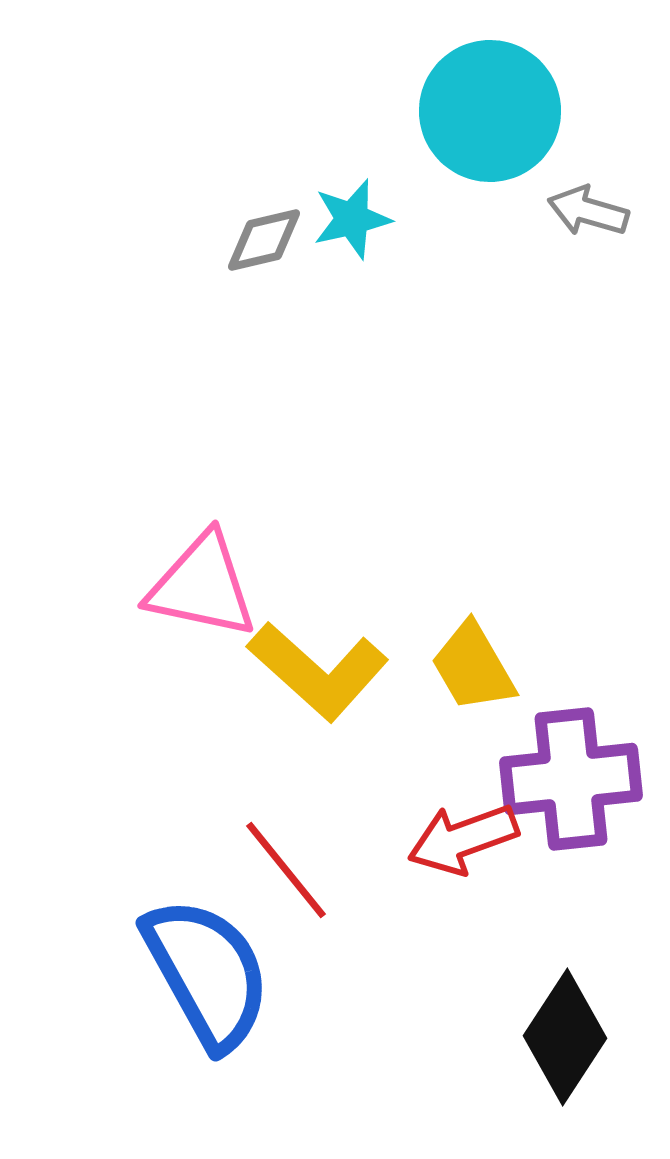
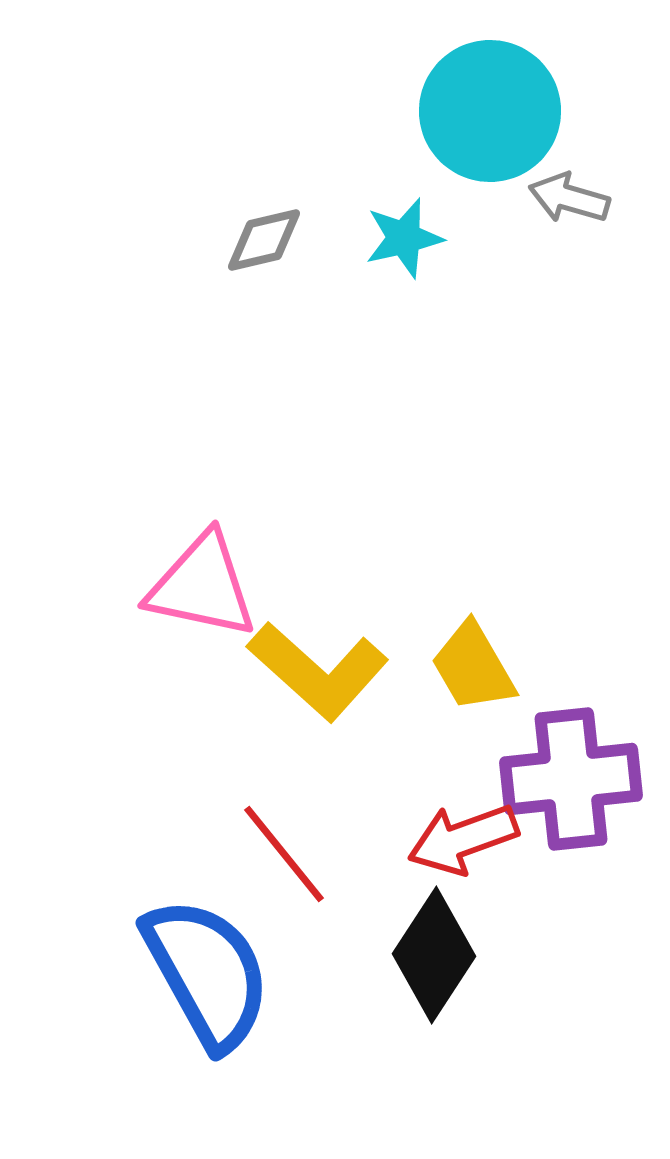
gray arrow: moved 19 px left, 13 px up
cyan star: moved 52 px right, 19 px down
red line: moved 2 px left, 16 px up
black diamond: moved 131 px left, 82 px up
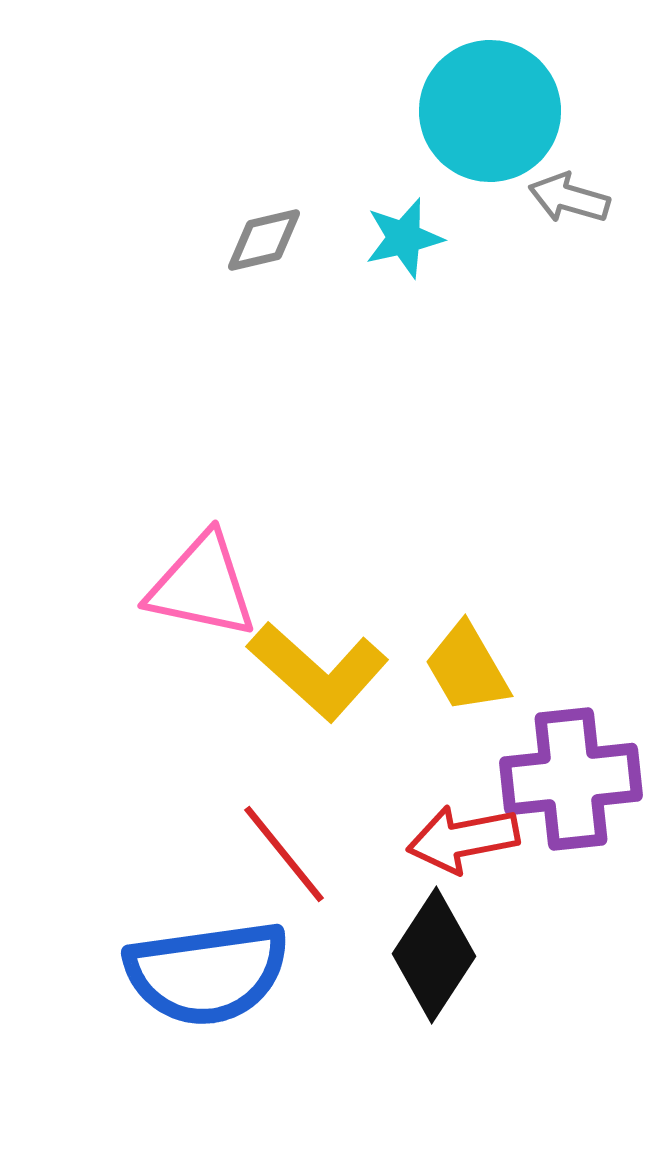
yellow trapezoid: moved 6 px left, 1 px down
red arrow: rotated 9 degrees clockwise
blue semicircle: rotated 111 degrees clockwise
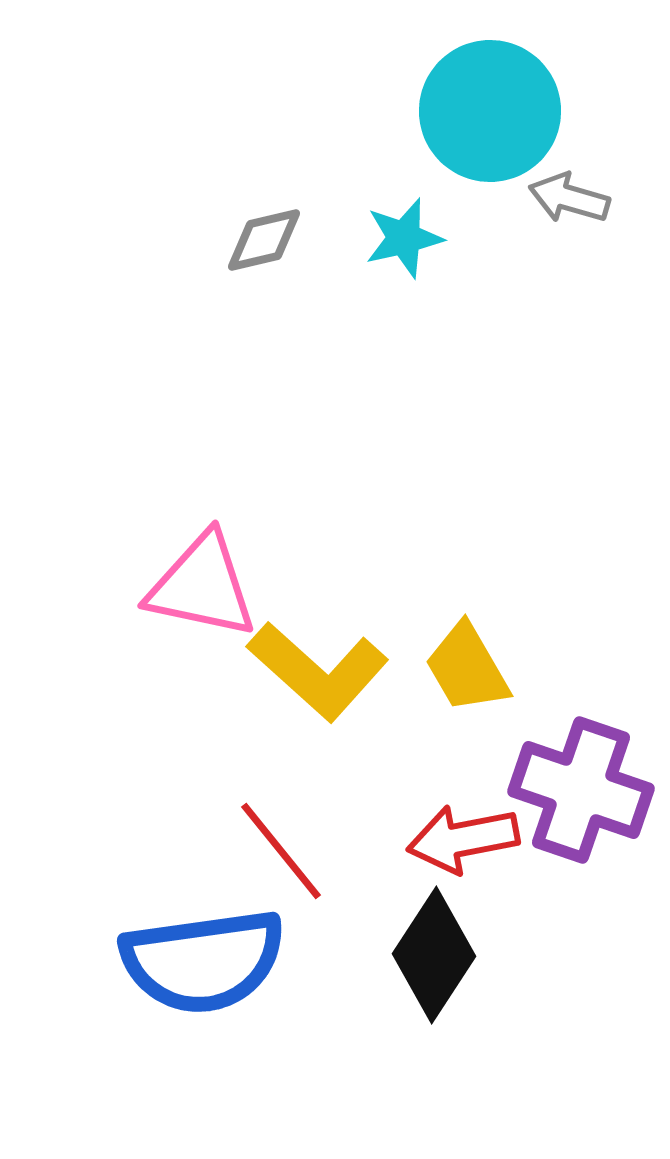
purple cross: moved 10 px right, 11 px down; rotated 25 degrees clockwise
red line: moved 3 px left, 3 px up
blue semicircle: moved 4 px left, 12 px up
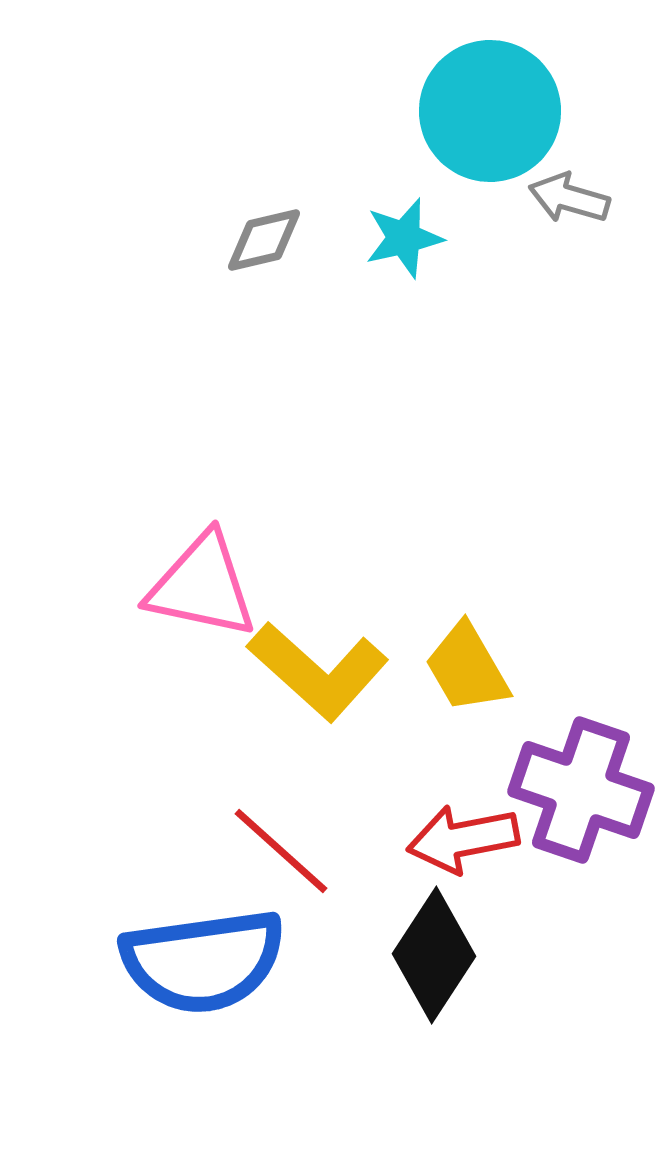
red line: rotated 9 degrees counterclockwise
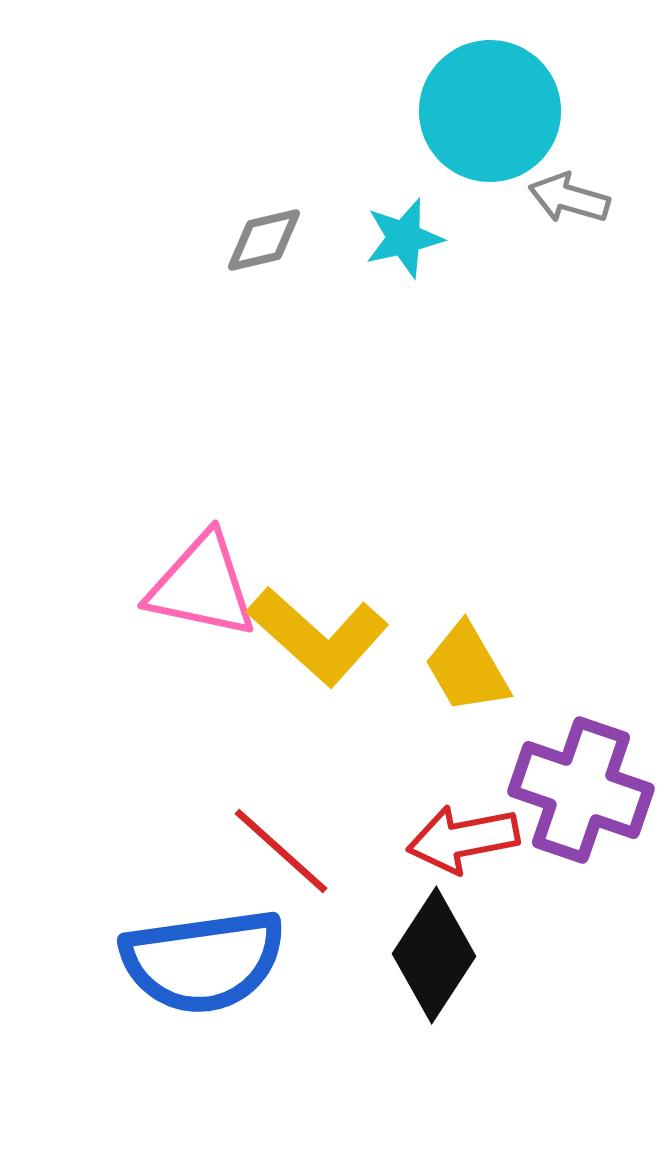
yellow L-shape: moved 35 px up
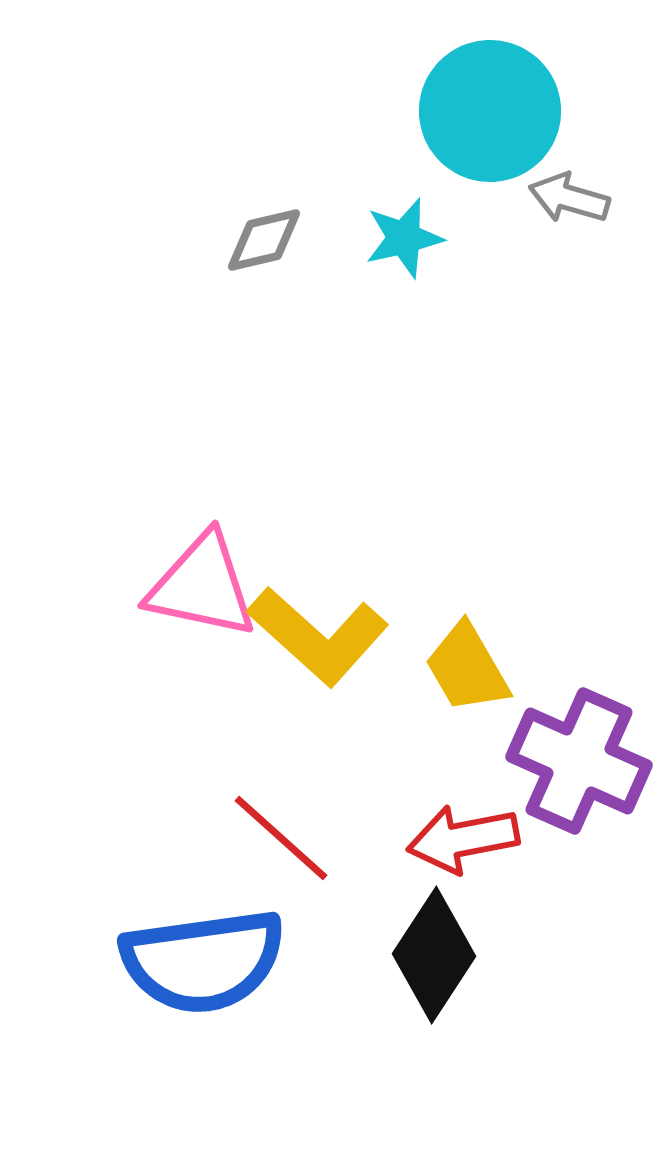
purple cross: moved 2 px left, 29 px up; rotated 5 degrees clockwise
red line: moved 13 px up
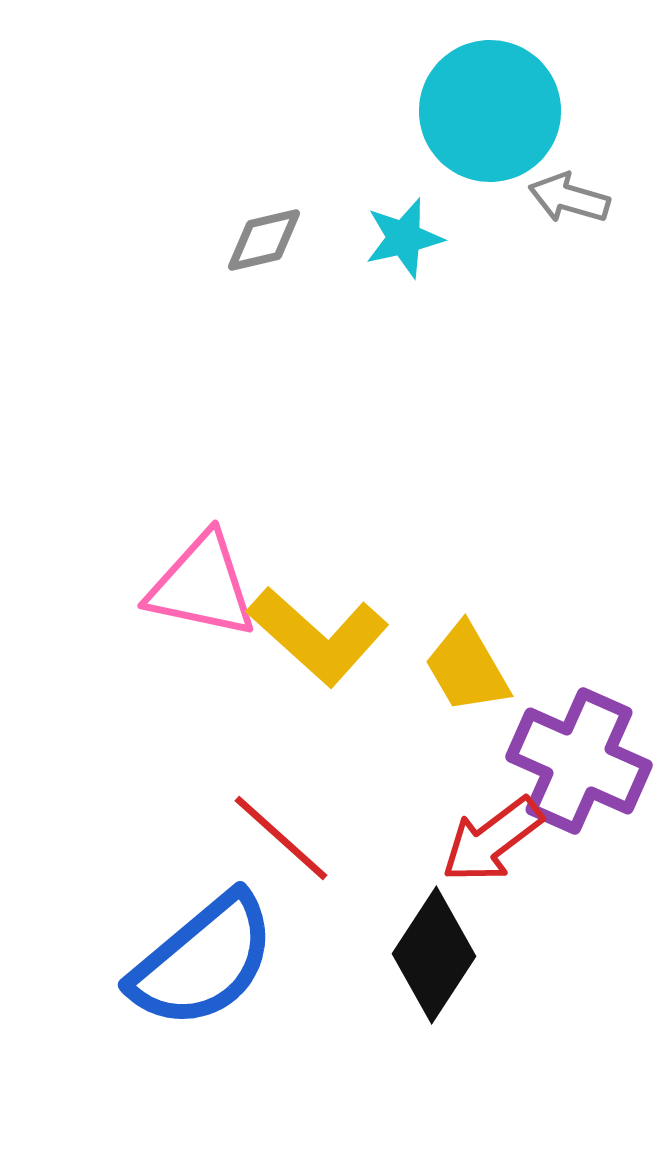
red arrow: moved 29 px right, 1 px down; rotated 26 degrees counterclockwise
blue semicircle: rotated 32 degrees counterclockwise
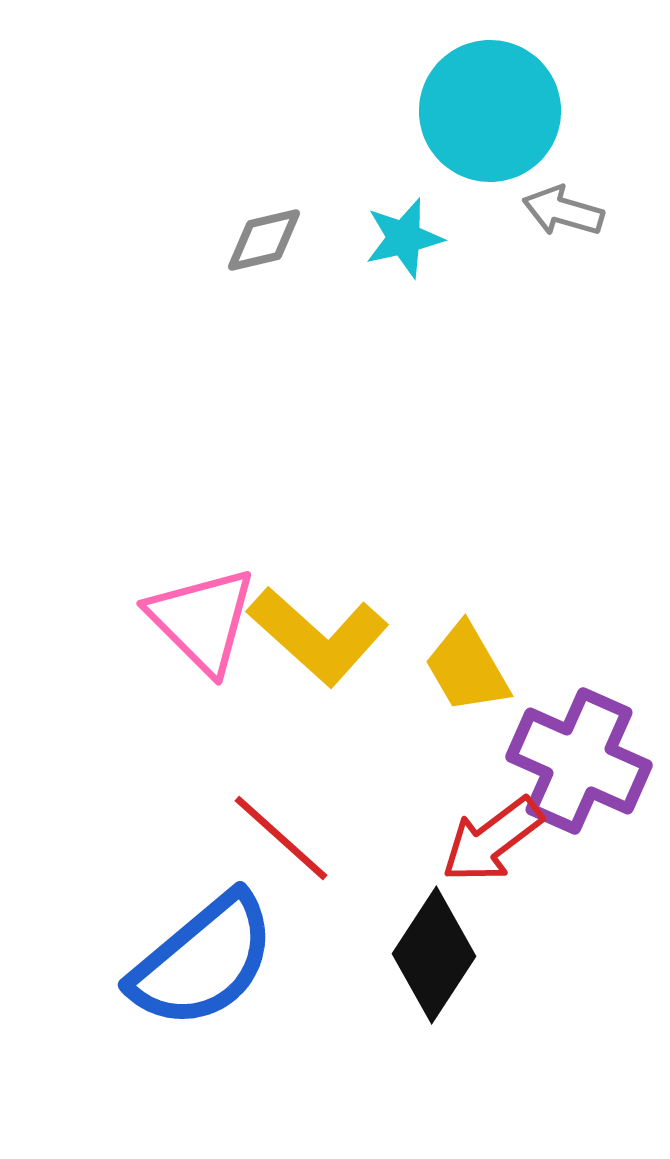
gray arrow: moved 6 px left, 13 px down
pink triangle: moved 34 px down; rotated 33 degrees clockwise
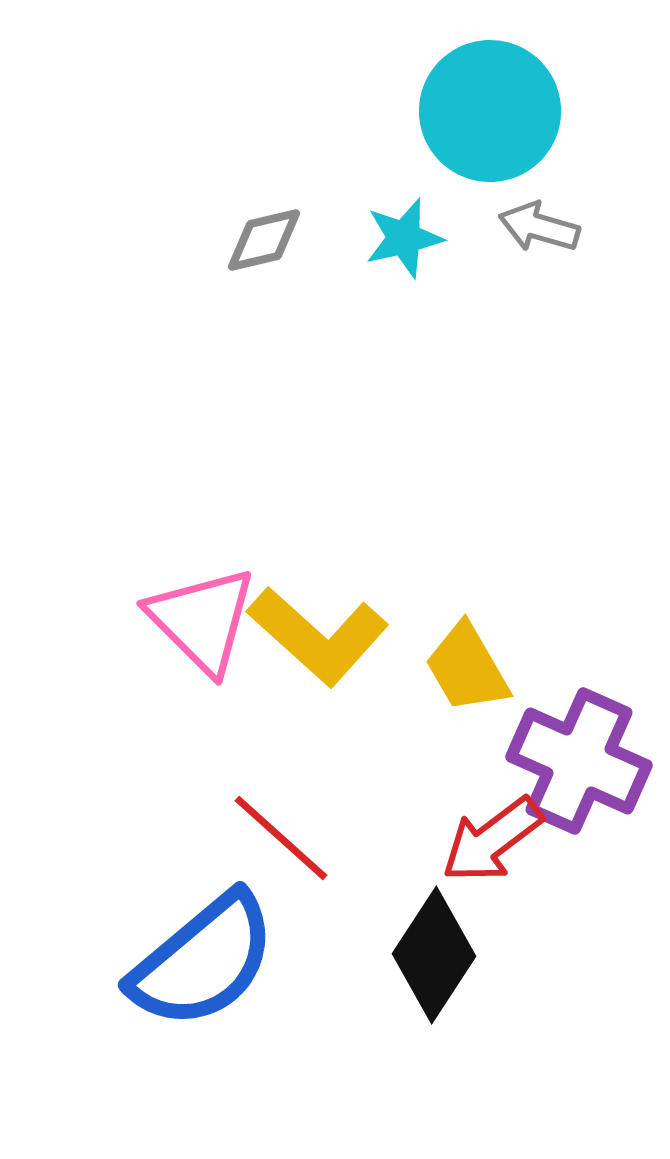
gray arrow: moved 24 px left, 16 px down
